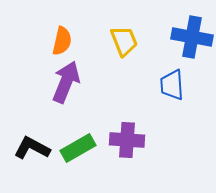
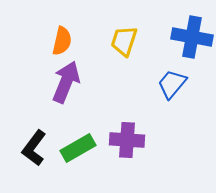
yellow trapezoid: rotated 140 degrees counterclockwise
blue trapezoid: moved 1 px up; rotated 44 degrees clockwise
black L-shape: moved 2 px right; rotated 81 degrees counterclockwise
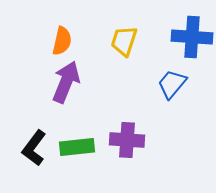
blue cross: rotated 6 degrees counterclockwise
green rectangle: moved 1 px left, 1 px up; rotated 24 degrees clockwise
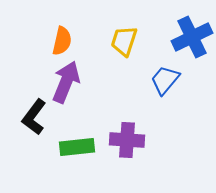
blue cross: rotated 30 degrees counterclockwise
blue trapezoid: moved 7 px left, 4 px up
black L-shape: moved 31 px up
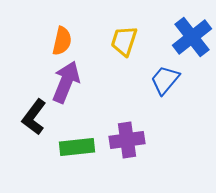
blue cross: rotated 12 degrees counterclockwise
purple cross: rotated 12 degrees counterclockwise
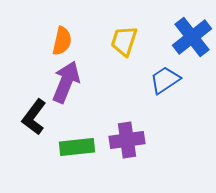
blue trapezoid: rotated 16 degrees clockwise
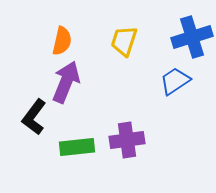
blue cross: rotated 21 degrees clockwise
blue trapezoid: moved 10 px right, 1 px down
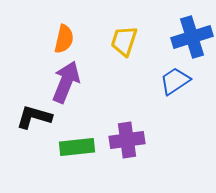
orange semicircle: moved 2 px right, 2 px up
black L-shape: rotated 69 degrees clockwise
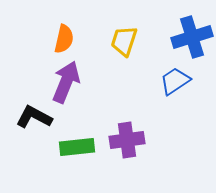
black L-shape: rotated 12 degrees clockwise
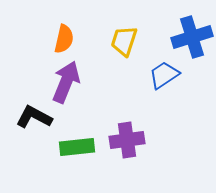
blue trapezoid: moved 11 px left, 6 px up
